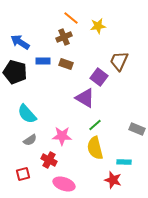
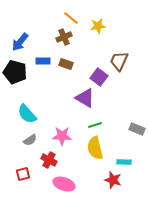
blue arrow: rotated 84 degrees counterclockwise
green line: rotated 24 degrees clockwise
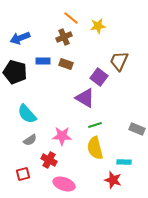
blue arrow: moved 4 px up; rotated 30 degrees clockwise
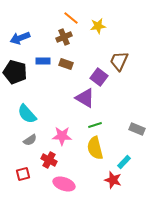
cyan rectangle: rotated 48 degrees counterclockwise
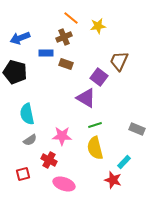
blue rectangle: moved 3 px right, 8 px up
purple triangle: moved 1 px right
cyan semicircle: rotated 30 degrees clockwise
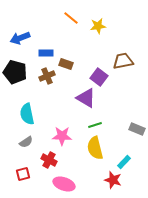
brown cross: moved 17 px left, 39 px down
brown trapezoid: moved 4 px right; rotated 55 degrees clockwise
gray semicircle: moved 4 px left, 2 px down
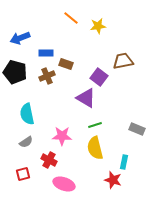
cyan rectangle: rotated 32 degrees counterclockwise
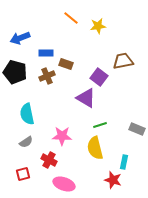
green line: moved 5 px right
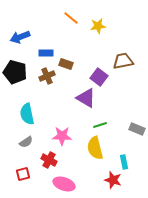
blue arrow: moved 1 px up
cyan rectangle: rotated 24 degrees counterclockwise
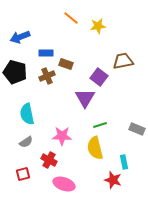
purple triangle: moved 1 px left; rotated 30 degrees clockwise
